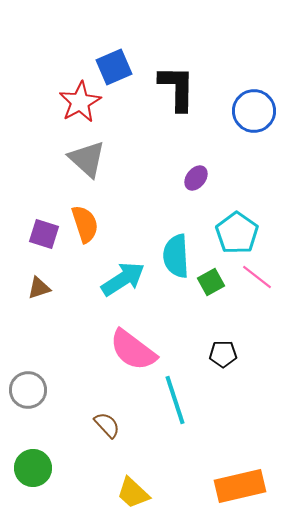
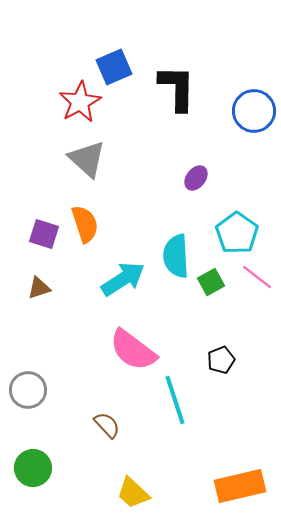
black pentagon: moved 2 px left, 6 px down; rotated 20 degrees counterclockwise
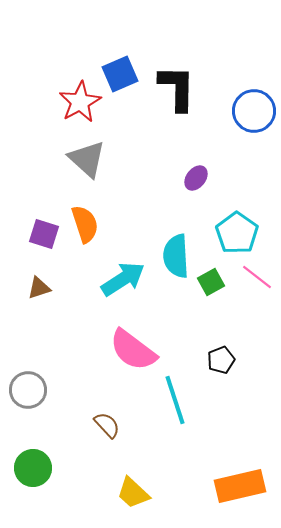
blue square: moved 6 px right, 7 px down
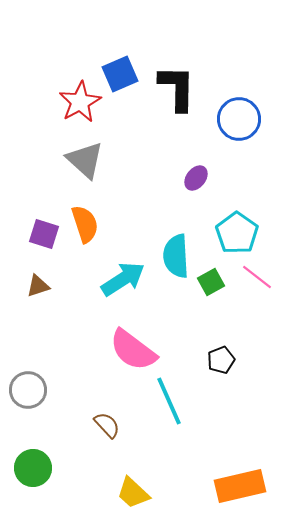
blue circle: moved 15 px left, 8 px down
gray triangle: moved 2 px left, 1 px down
brown triangle: moved 1 px left, 2 px up
cyan line: moved 6 px left, 1 px down; rotated 6 degrees counterclockwise
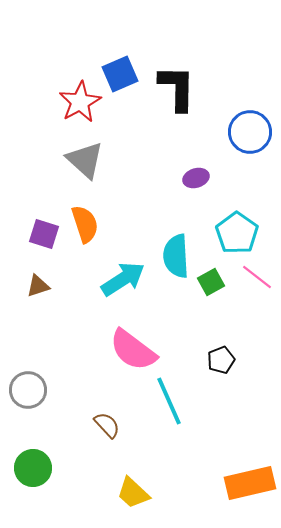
blue circle: moved 11 px right, 13 px down
purple ellipse: rotated 35 degrees clockwise
orange rectangle: moved 10 px right, 3 px up
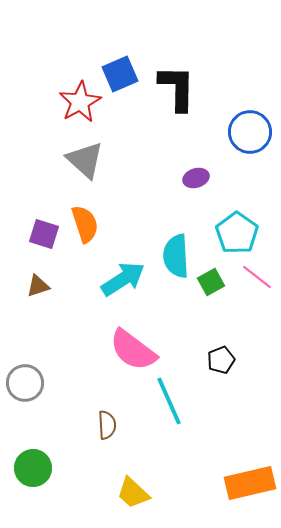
gray circle: moved 3 px left, 7 px up
brown semicircle: rotated 40 degrees clockwise
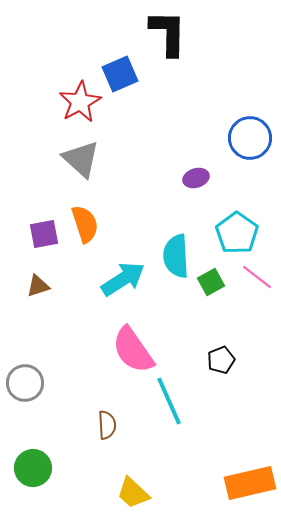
black L-shape: moved 9 px left, 55 px up
blue circle: moved 6 px down
gray triangle: moved 4 px left, 1 px up
purple square: rotated 28 degrees counterclockwise
pink semicircle: rotated 18 degrees clockwise
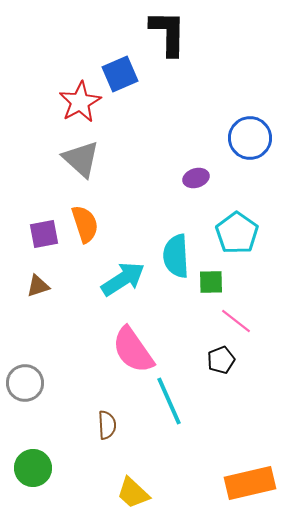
pink line: moved 21 px left, 44 px down
green square: rotated 28 degrees clockwise
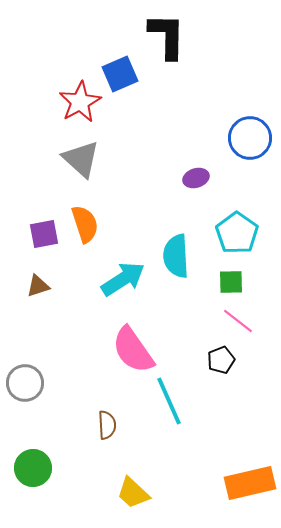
black L-shape: moved 1 px left, 3 px down
green square: moved 20 px right
pink line: moved 2 px right
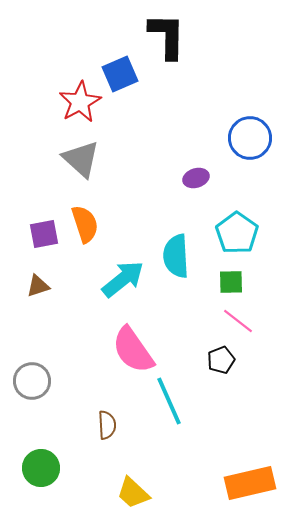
cyan arrow: rotated 6 degrees counterclockwise
gray circle: moved 7 px right, 2 px up
green circle: moved 8 px right
